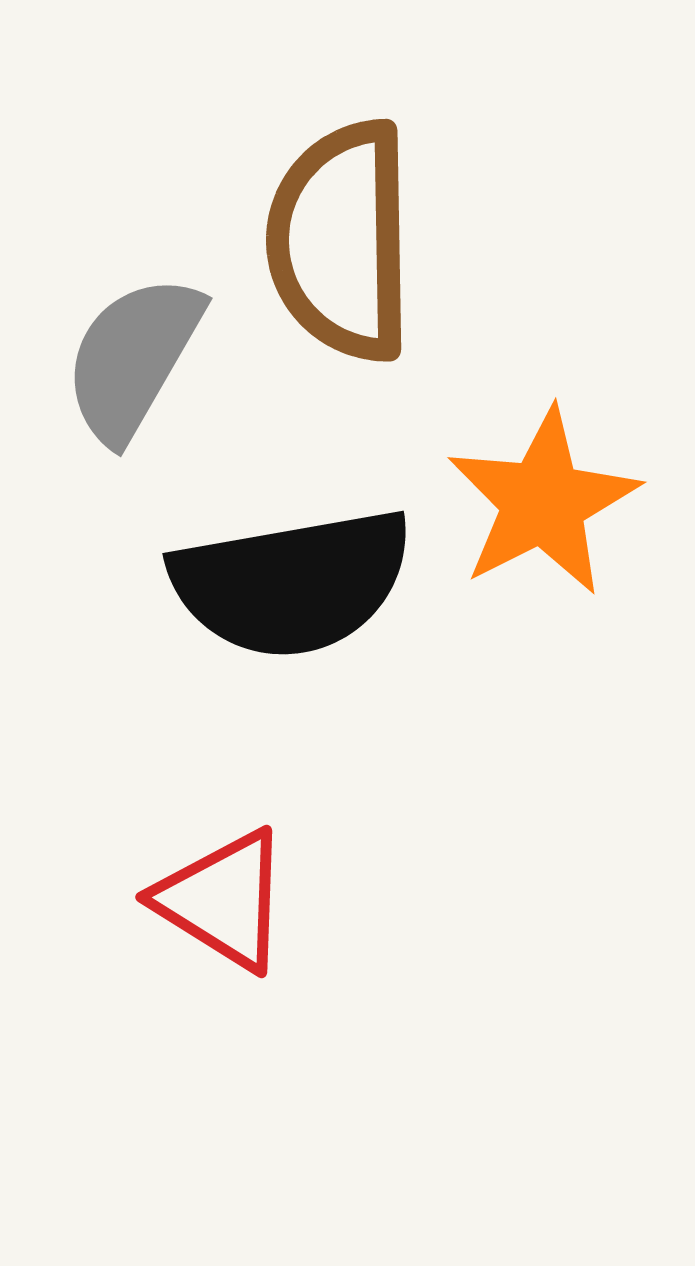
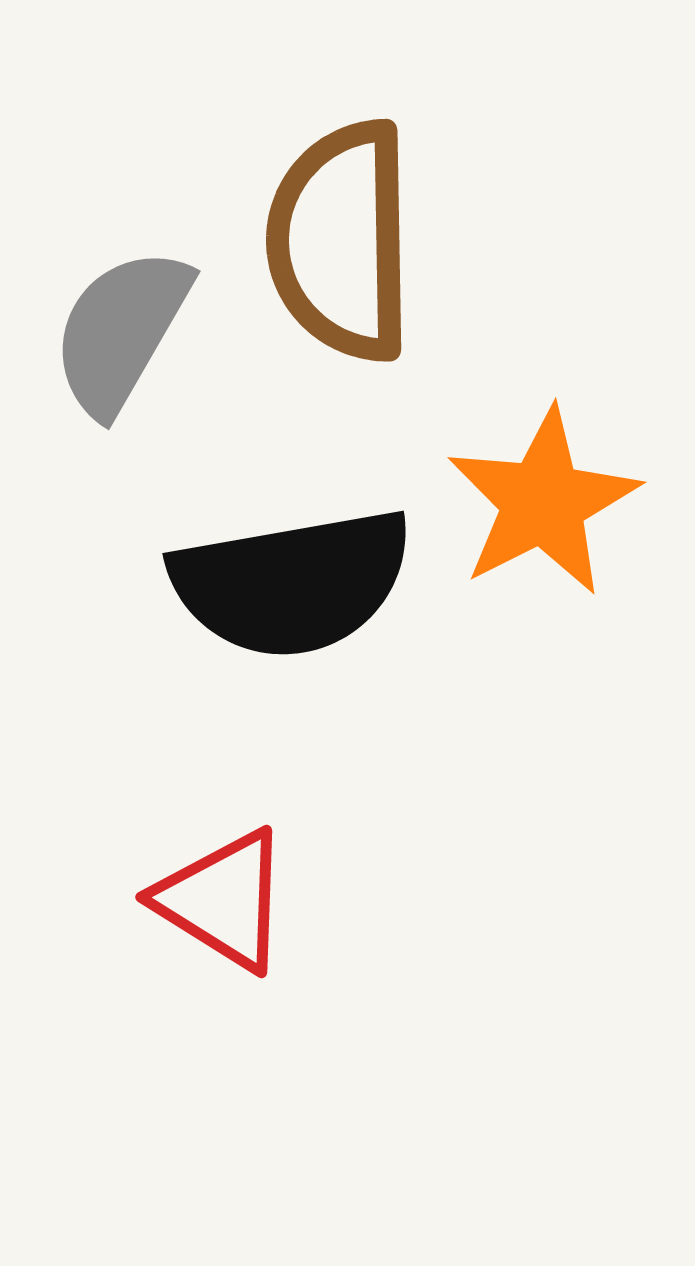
gray semicircle: moved 12 px left, 27 px up
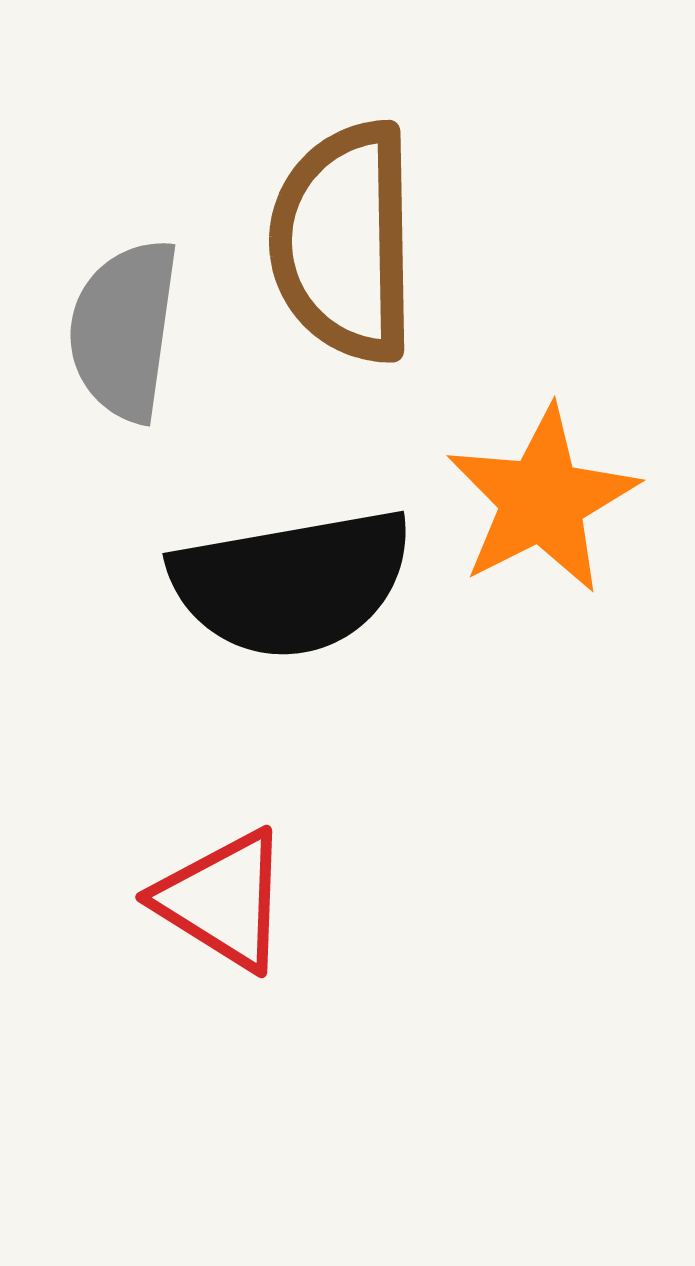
brown semicircle: moved 3 px right, 1 px down
gray semicircle: moved 3 px right, 1 px up; rotated 22 degrees counterclockwise
orange star: moved 1 px left, 2 px up
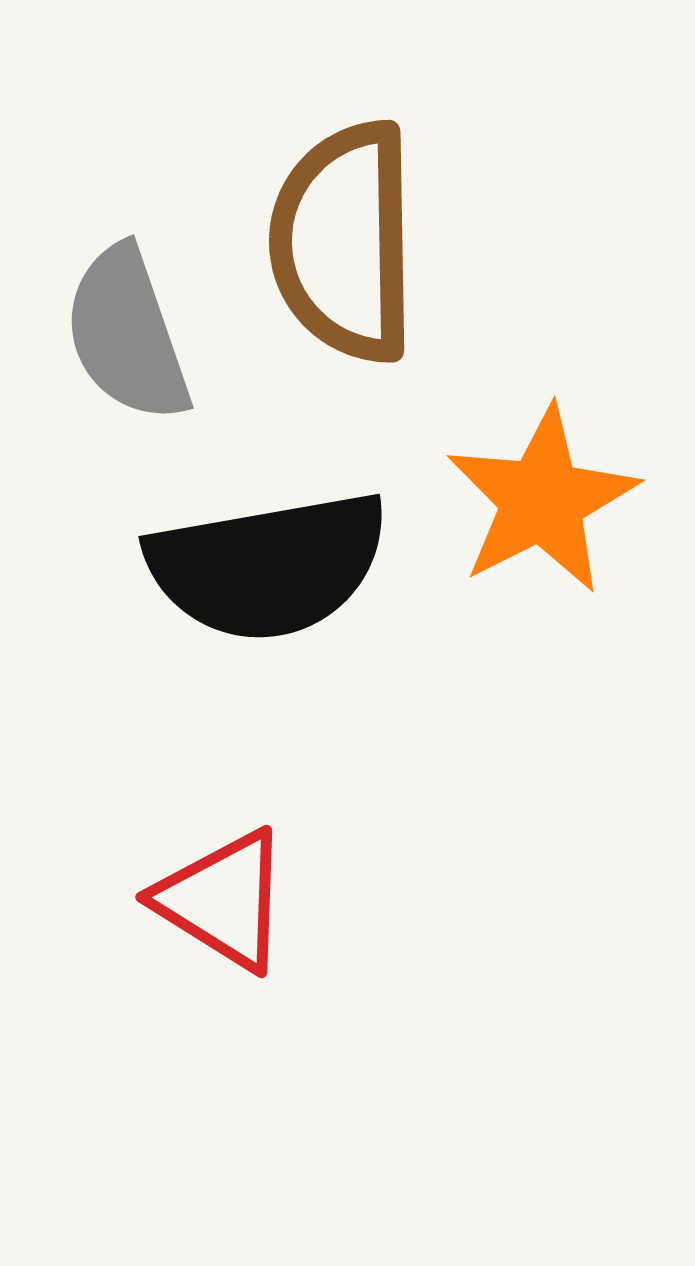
gray semicircle: moved 3 px right, 4 px down; rotated 27 degrees counterclockwise
black semicircle: moved 24 px left, 17 px up
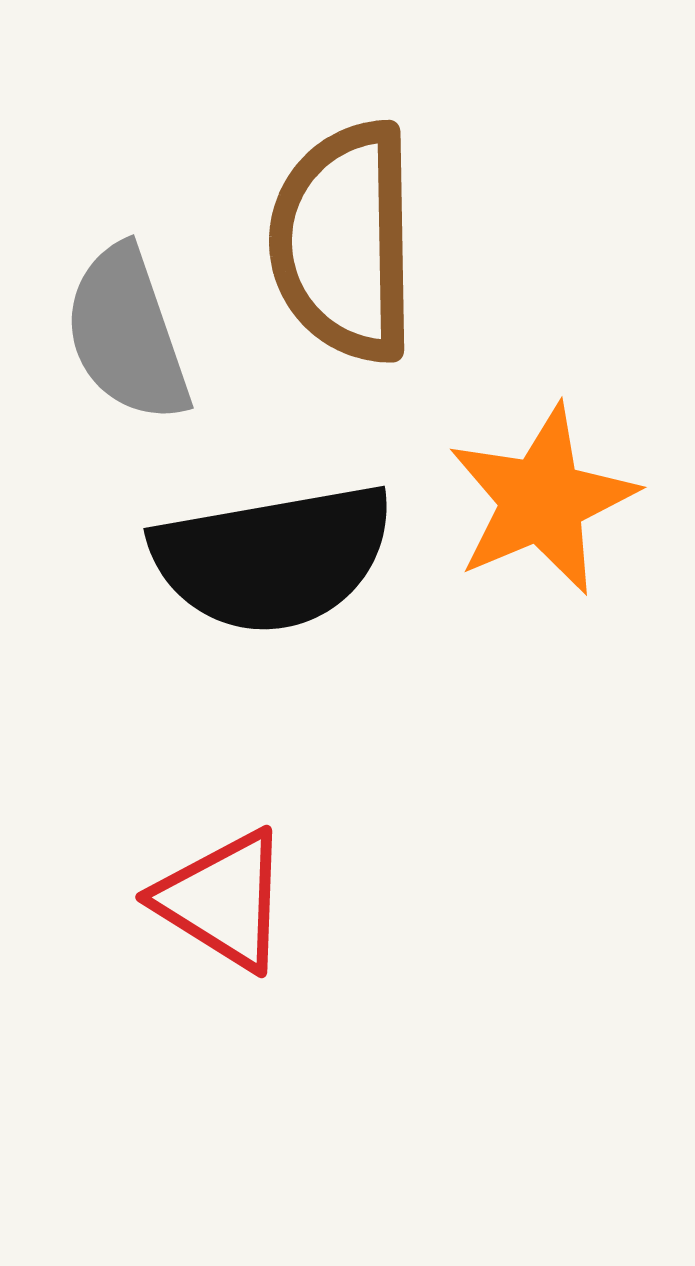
orange star: rotated 4 degrees clockwise
black semicircle: moved 5 px right, 8 px up
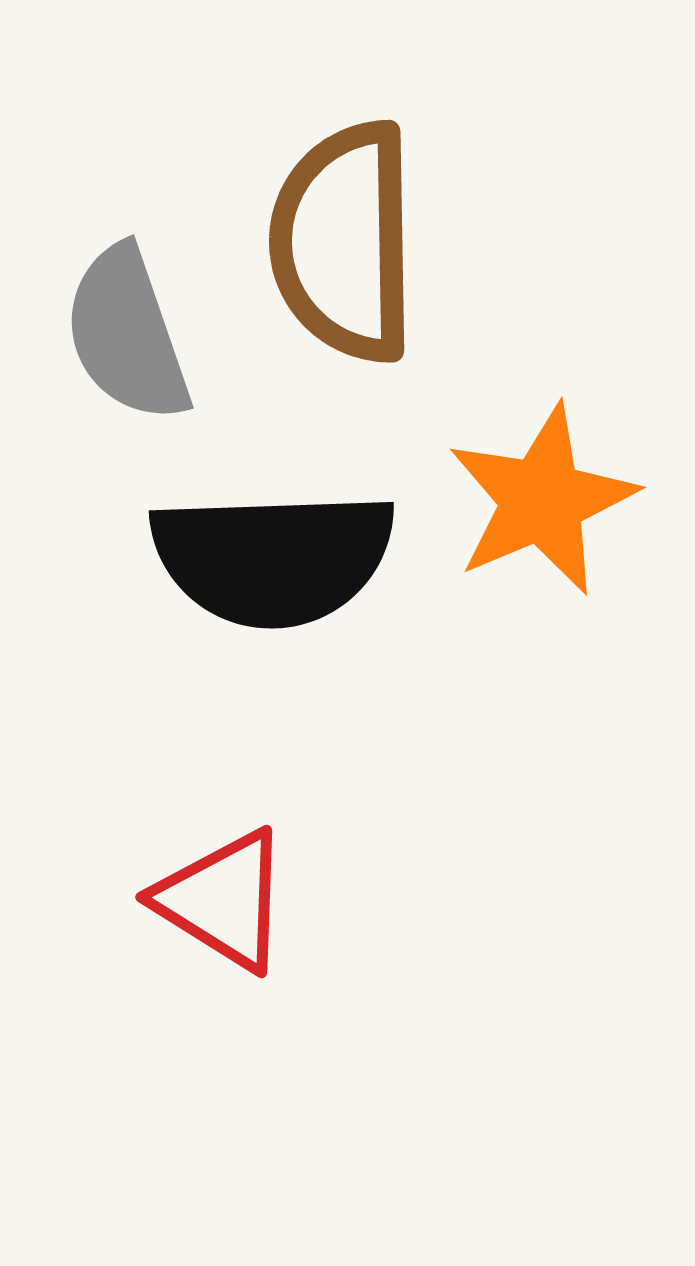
black semicircle: rotated 8 degrees clockwise
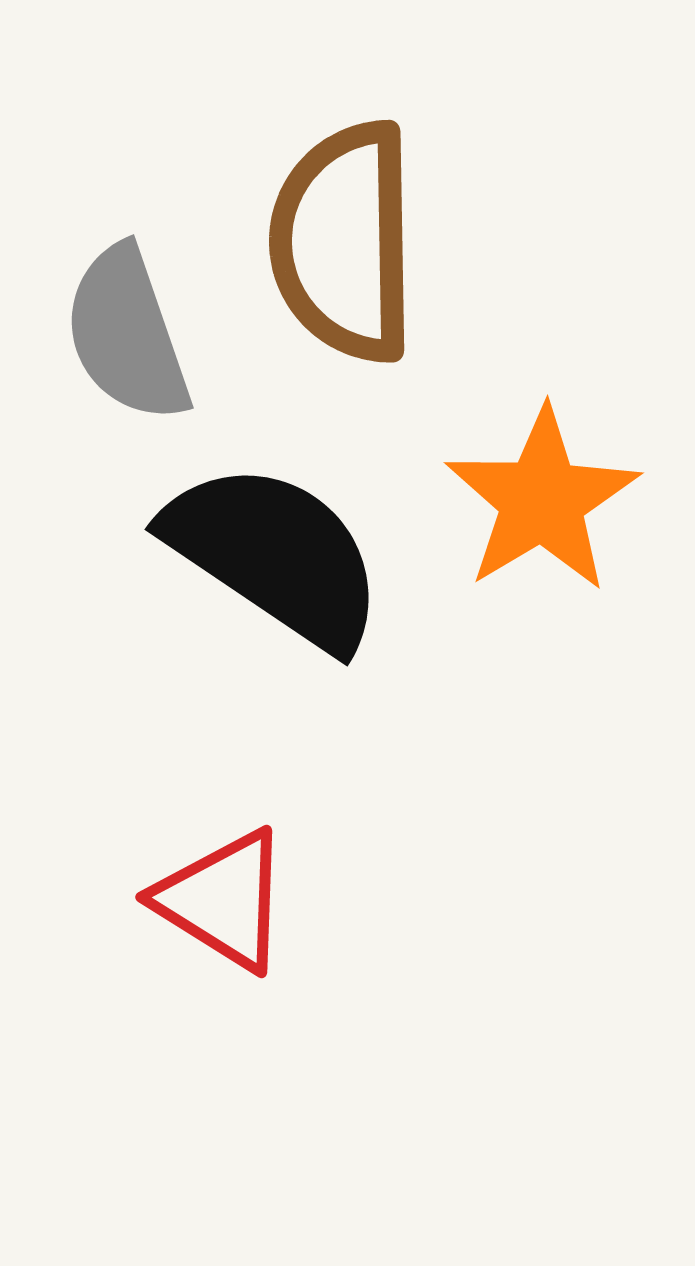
orange star: rotated 8 degrees counterclockwise
black semicircle: moved 2 px right, 3 px up; rotated 144 degrees counterclockwise
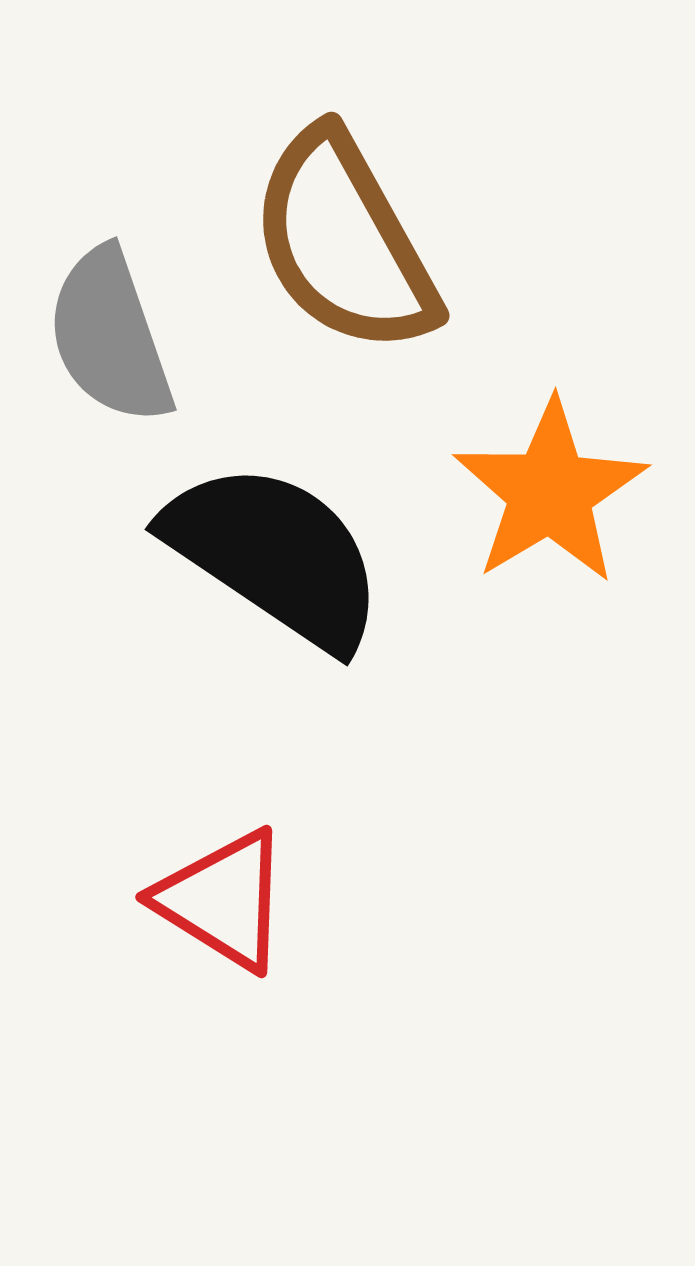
brown semicircle: rotated 28 degrees counterclockwise
gray semicircle: moved 17 px left, 2 px down
orange star: moved 8 px right, 8 px up
